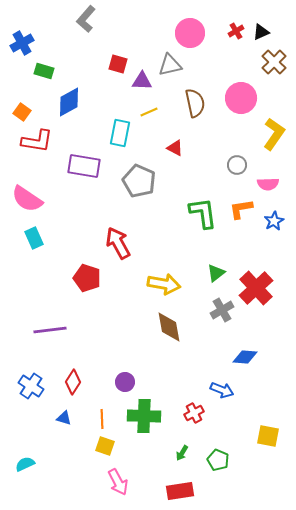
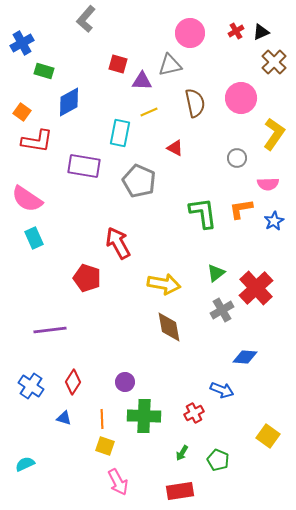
gray circle at (237, 165): moved 7 px up
yellow square at (268, 436): rotated 25 degrees clockwise
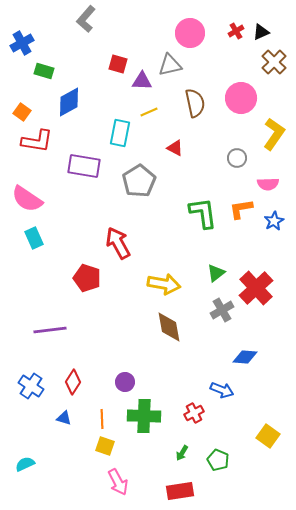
gray pentagon at (139, 181): rotated 16 degrees clockwise
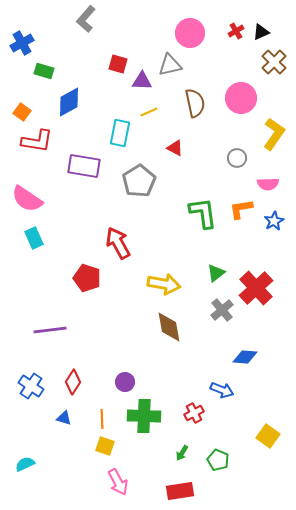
gray cross at (222, 310): rotated 10 degrees counterclockwise
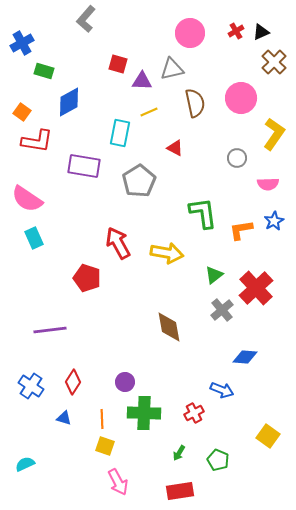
gray triangle at (170, 65): moved 2 px right, 4 px down
orange L-shape at (241, 209): moved 21 px down
green triangle at (216, 273): moved 2 px left, 2 px down
yellow arrow at (164, 284): moved 3 px right, 31 px up
green cross at (144, 416): moved 3 px up
green arrow at (182, 453): moved 3 px left
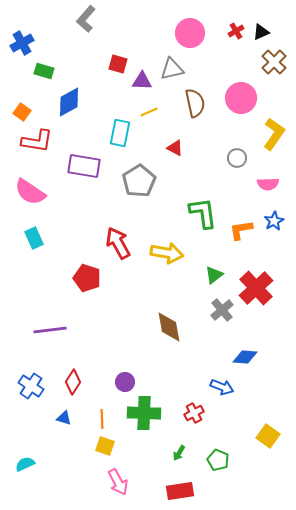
pink semicircle at (27, 199): moved 3 px right, 7 px up
blue arrow at (222, 390): moved 3 px up
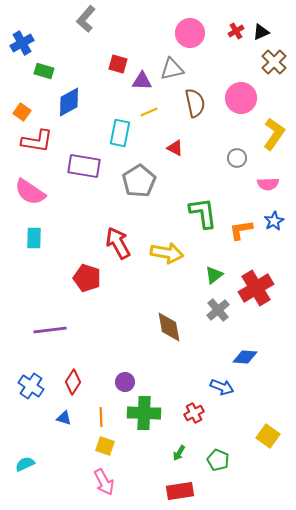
cyan rectangle at (34, 238): rotated 25 degrees clockwise
red cross at (256, 288): rotated 12 degrees clockwise
gray cross at (222, 310): moved 4 px left
orange line at (102, 419): moved 1 px left, 2 px up
pink arrow at (118, 482): moved 14 px left
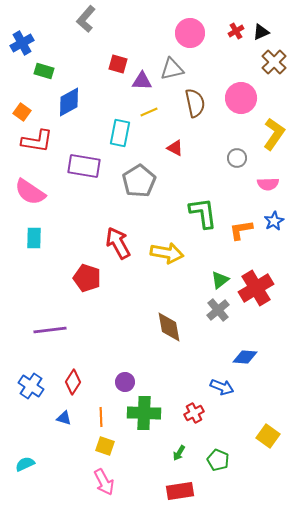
green triangle at (214, 275): moved 6 px right, 5 px down
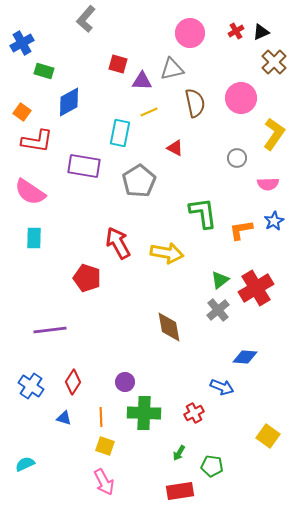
green pentagon at (218, 460): moved 6 px left, 6 px down; rotated 15 degrees counterclockwise
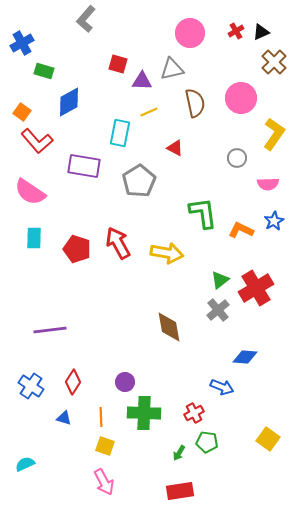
red L-shape at (37, 141): rotated 40 degrees clockwise
orange L-shape at (241, 230): rotated 35 degrees clockwise
red pentagon at (87, 278): moved 10 px left, 29 px up
yellow square at (268, 436): moved 3 px down
green pentagon at (212, 466): moved 5 px left, 24 px up
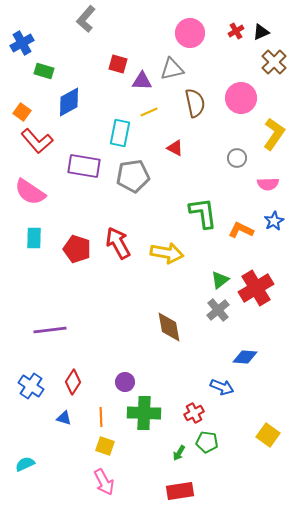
gray pentagon at (139, 181): moved 6 px left, 5 px up; rotated 24 degrees clockwise
yellow square at (268, 439): moved 4 px up
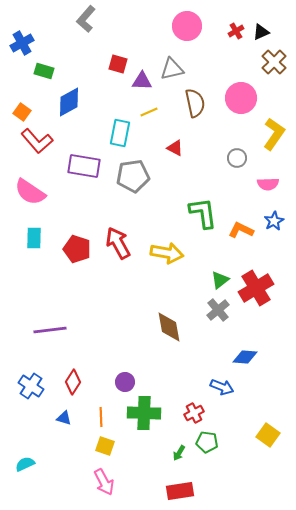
pink circle at (190, 33): moved 3 px left, 7 px up
